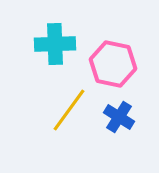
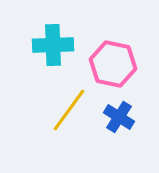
cyan cross: moved 2 px left, 1 px down
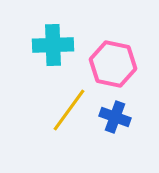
blue cross: moved 4 px left; rotated 12 degrees counterclockwise
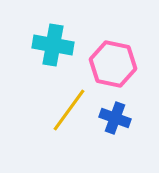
cyan cross: rotated 12 degrees clockwise
blue cross: moved 1 px down
